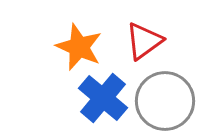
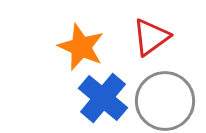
red triangle: moved 7 px right, 4 px up
orange star: moved 2 px right
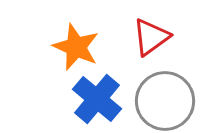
orange star: moved 5 px left
blue cross: moved 6 px left, 1 px down
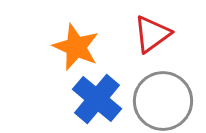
red triangle: moved 1 px right, 3 px up
gray circle: moved 2 px left
